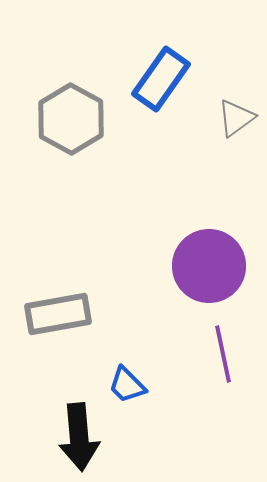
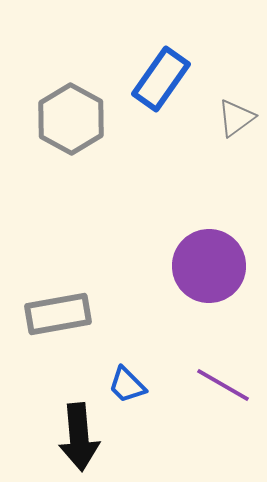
purple line: moved 31 px down; rotated 48 degrees counterclockwise
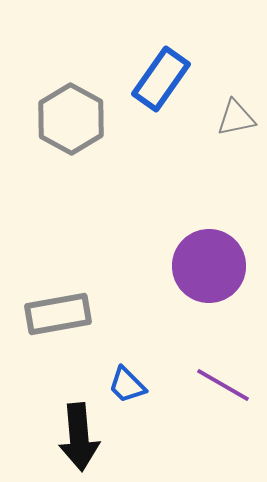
gray triangle: rotated 24 degrees clockwise
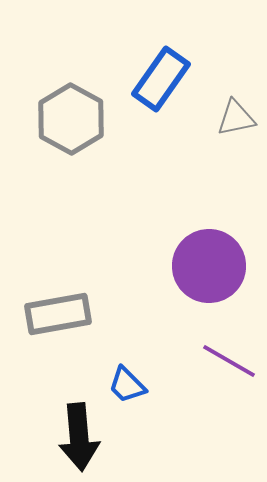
purple line: moved 6 px right, 24 px up
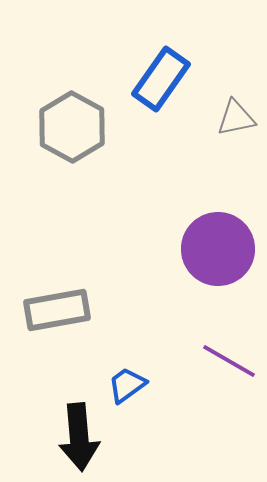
gray hexagon: moved 1 px right, 8 px down
purple circle: moved 9 px right, 17 px up
gray rectangle: moved 1 px left, 4 px up
blue trapezoid: rotated 99 degrees clockwise
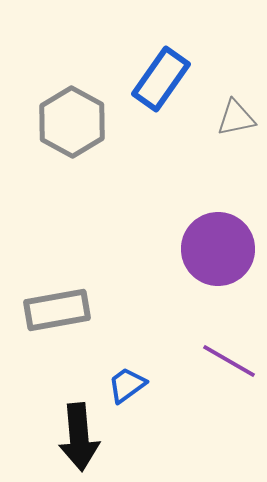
gray hexagon: moved 5 px up
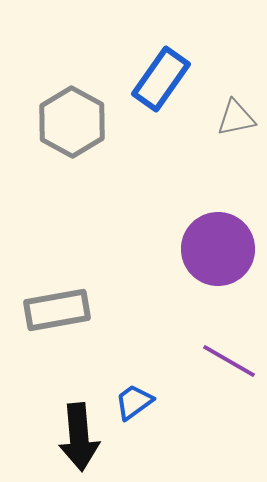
blue trapezoid: moved 7 px right, 17 px down
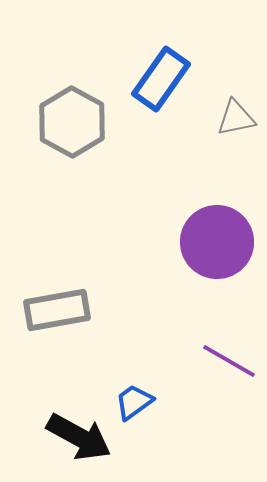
purple circle: moved 1 px left, 7 px up
black arrow: rotated 56 degrees counterclockwise
